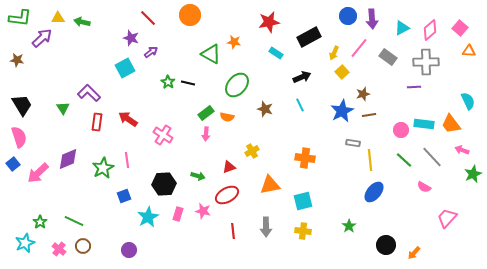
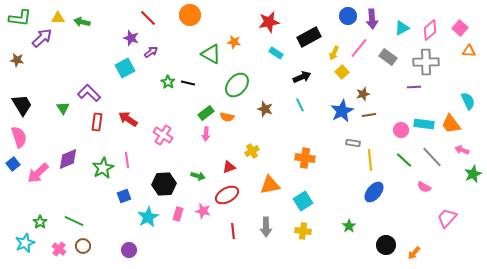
cyan square at (303, 201): rotated 18 degrees counterclockwise
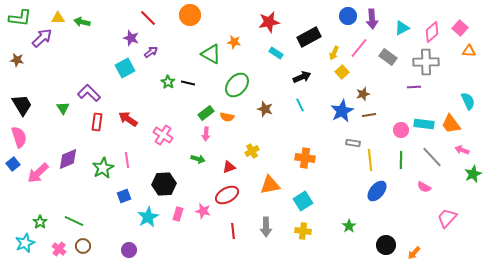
pink diamond at (430, 30): moved 2 px right, 2 px down
green line at (404, 160): moved 3 px left; rotated 48 degrees clockwise
green arrow at (198, 176): moved 17 px up
blue ellipse at (374, 192): moved 3 px right, 1 px up
